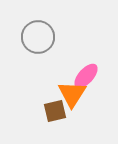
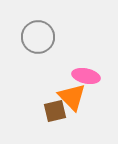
pink ellipse: rotated 60 degrees clockwise
orange triangle: moved 3 px down; rotated 16 degrees counterclockwise
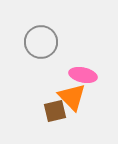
gray circle: moved 3 px right, 5 px down
pink ellipse: moved 3 px left, 1 px up
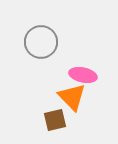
brown square: moved 9 px down
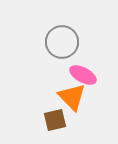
gray circle: moved 21 px right
pink ellipse: rotated 16 degrees clockwise
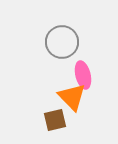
pink ellipse: rotated 48 degrees clockwise
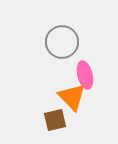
pink ellipse: moved 2 px right
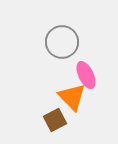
pink ellipse: moved 1 px right; rotated 12 degrees counterclockwise
brown square: rotated 15 degrees counterclockwise
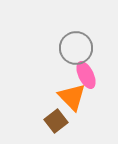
gray circle: moved 14 px right, 6 px down
brown square: moved 1 px right, 1 px down; rotated 10 degrees counterclockwise
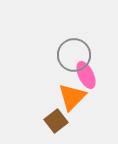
gray circle: moved 2 px left, 7 px down
orange triangle: rotated 28 degrees clockwise
